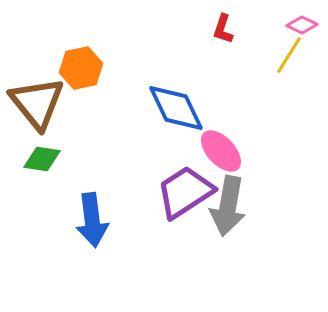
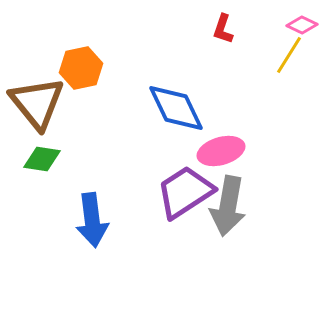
pink ellipse: rotated 63 degrees counterclockwise
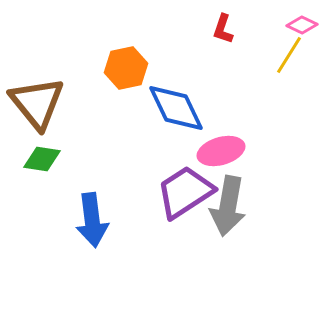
orange hexagon: moved 45 px right
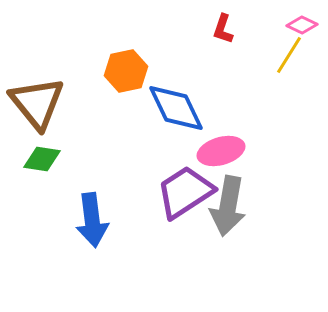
orange hexagon: moved 3 px down
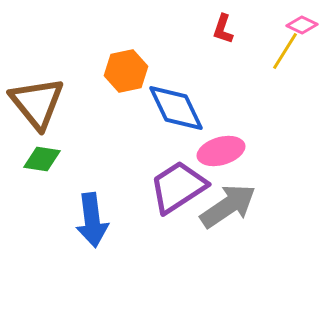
yellow line: moved 4 px left, 4 px up
purple trapezoid: moved 7 px left, 5 px up
gray arrow: rotated 134 degrees counterclockwise
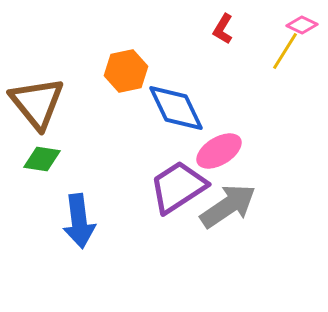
red L-shape: rotated 12 degrees clockwise
pink ellipse: moved 2 px left; rotated 15 degrees counterclockwise
blue arrow: moved 13 px left, 1 px down
